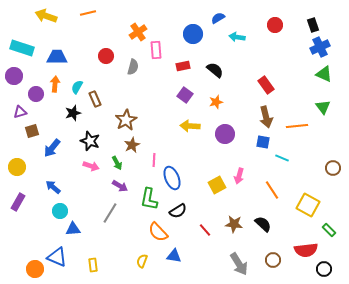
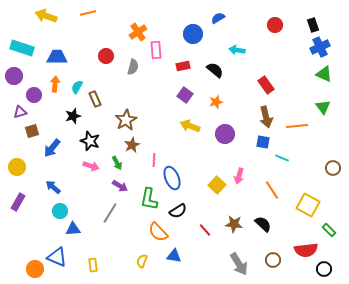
cyan arrow at (237, 37): moved 13 px down
purple circle at (36, 94): moved 2 px left, 1 px down
black star at (73, 113): moved 3 px down
yellow arrow at (190, 126): rotated 18 degrees clockwise
yellow square at (217, 185): rotated 18 degrees counterclockwise
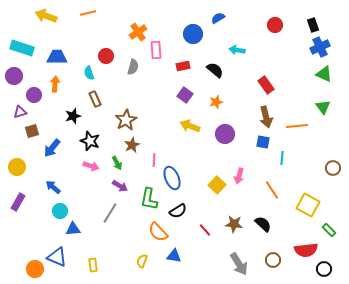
cyan semicircle at (77, 87): moved 12 px right, 14 px up; rotated 48 degrees counterclockwise
cyan line at (282, 158): rotated 72 degrees clockwise
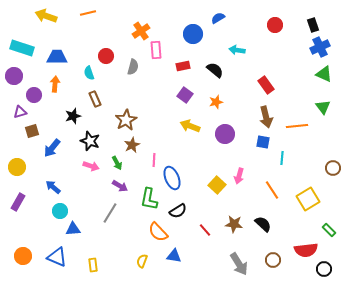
orange cross at (138, 32): moved 3 px right, 1 px up
yellow square at (308, 205): moved 6 px up; rotated 30 degrees clockwise
orange circle at (35, 269): moved 12 px left, 13 px up
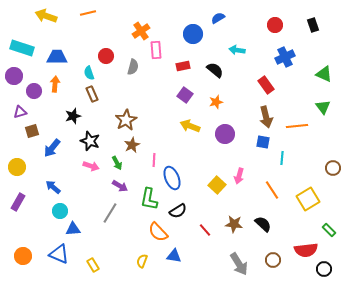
blue cross at (320, 47): moved 35 px left, 10 px down
purple circle at (34, 95): moved 4 px up
brown rectangle at (95, 99): moved 3 px left, 5 px up
blue triangle at (57, 257): moved 2 px right, 3 px up
yellow rectangle at (93, 265): rotated 24 degrees counterclockwise
